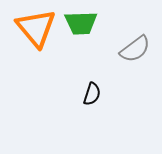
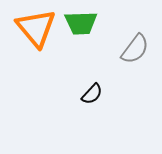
gray semicircle: rotated 16 degrees counterclockwise
black semicircle: rotated 25 degrees clockwise
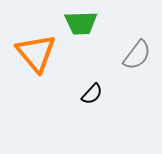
orange triangle: moved 25 px down
gray semicircle: moved 2 px right, 6 px down
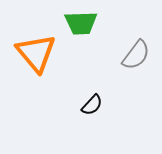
gray semicircle: moved 1 px left
black semicircle: moved 11 px down
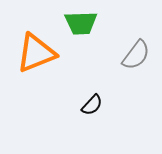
orange triangle: rotated 48 degrees clockwise
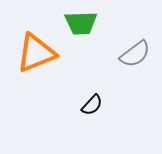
gray semicircle: moved 1 px left, 1 px up; rotated 16 degrees clockwise
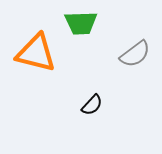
orange triangle: rotated 36 degrees clockwise
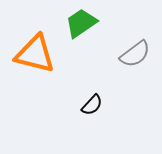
green trapezoid: rotated 148 degrees clockwise
orange triangle: moved 1 px left, 1 px down
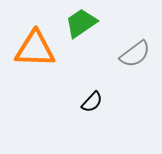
orange triangle: moved 5 px up; rotated 12 degrees counterclockwise
black semicircle: moved 3 px up
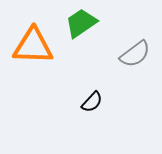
orange triangle: moved 2 px left, 3 px up
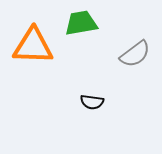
green trapezoid: rotated 24 degrees clockwise
black semicircle: rotated 55 degrees clockwise
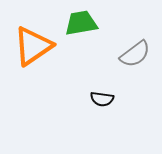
orange triangle: rotated 36 degrees counterclockwise
black semicircle: moved 10 px right, 3 px up
